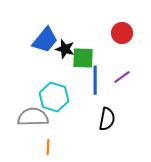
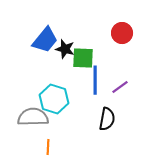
purple line: moved 2 px left, 10 px down
cyan hexagon: moved 2 px down
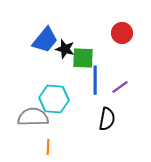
cyan hexagon: rotated 12 degrees counterclockwise
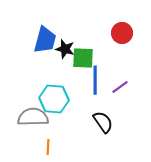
blue trapezoid: rotated 24 degrees counterclockwise
black semicircle: moved 4 px left, 3 px down; rotated 45 degrees counterclockwise
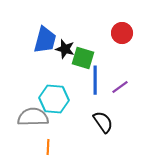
green square: rotated 15 degrees clockwise
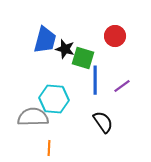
red circle: moved 7 px left, 3 px down
purple line: moved 2 px right, 1 px up
orange line: moved 1 px right, 1 px down
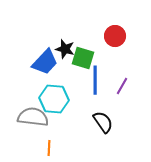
blue trapezoid: moved 22 px down; rotated 28 degrees clockwise
purple line: rotated 24 degrees counterclockwise
gray semicircle: rotated 8 degrees clockwise
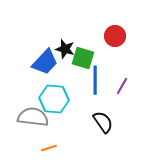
orange line: rotated 70 degrees clockwise
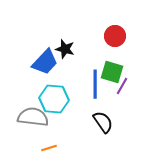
green square: moved 29 px right, 14 px down
blue line: moved 4 px down
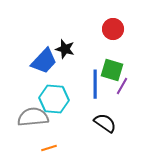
red circle: moved 2 px left, 7 px up
blue trapezoid: moved 1 px left, 1 px up
green square: moved 2 px up
gray semicircle: rotated 12 degrees counterclockwise
black semicircle: moved 2 px right, 1 px down; rotated 20 degrees counterclockwise
